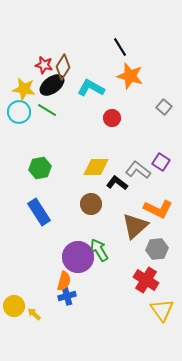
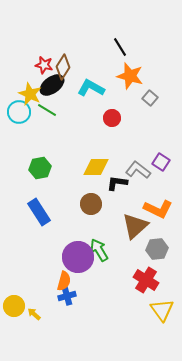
yellow star: moved 6 px right, 5 px down; rotated 15 degrees clockwise
gray square: moved 14 px left, 9 px up
black L-shape: rotated 30 degrees counterclockwise
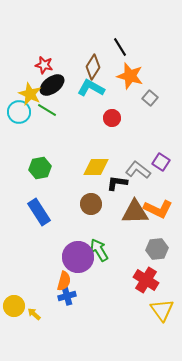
brown diamond: moved 30 px right
brown triangle: moved 14 px up; rotated 40 degrees clockwise
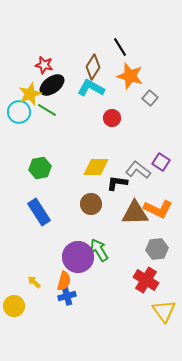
yellow star: rotated 25 degrees clockwise
brown triangle: moved 1 px down
yellow triangle: moved 2 px right, 1 px down
yellow arrow: moved 32 px up
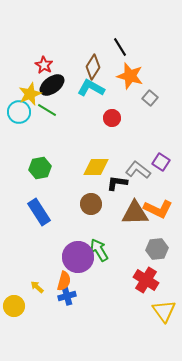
red star: rotated 18 degrees clockwise
yellow arrow: moved 3 px right, 5 px down
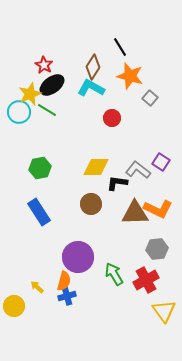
green arrow: moved 15 px right, 24 px down
red cross: rotated 30 degrees clockwise
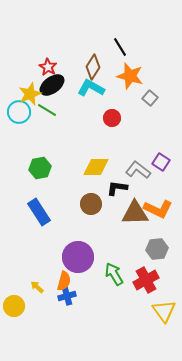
red star: moved 4 px right, 2 px down
black L-shape: moved 5 px down
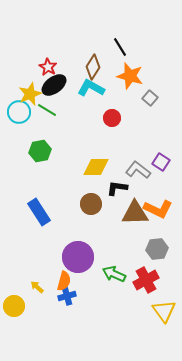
black ellipse: moved 2 px right
green hexagon: moved 17 px up
green arrow: rotated 35 degrees counterclockwise
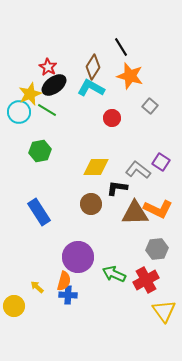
black line: moved 1 px right
gray square: moved 8 px down
blue cross: moved 1 px right, 1 px up; rotated 18 degrees clockwise
